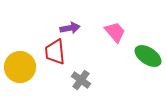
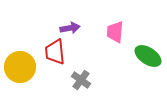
pink trapezoid: rotated 135 degrees counterclockwise
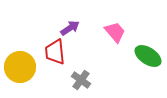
purple arrow: rotated 24 degrees counterclockwise
pink trapezoid: rotated 135 degrees clockwise
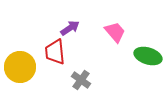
green ellipse: rotated 16 degrees counterclockwise
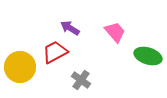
purple arrow: rotated 114 degrees counterclockwise
red trapezoid: rotated 68 degrees clockwise
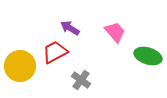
yellow circle: moved 1 px up
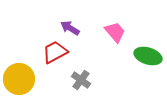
yellow circle: moved 1 px left, 13 px down
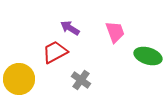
pink trapezoid: rotated 20 degrees clockwise
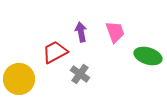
purple arrow: moved 11 px right, 4 px down; rotated 48 degrees clockwise
gray cross: moved 1 px left, 6 px up
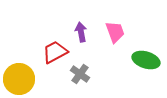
green ellipse: moved 2 px left, 4 px down
